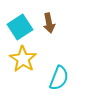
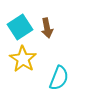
brown arrow: moved 2 px left, 5 px down
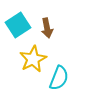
cyan square: moved 2 px left, 2 px up
yellow star: moved 10 px right; rotated 12 degrees clockwise
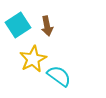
brown arrow: moved 2 px up
cyan semicircle: moved 2 px up; rotated 75 degrees counterclockwise
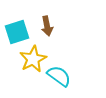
cyan square: moved 1 px left, 7 px down; rotated 15 degrees clockwise
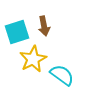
brown arrow: moved 3 px left
cyan semicircle: moved 3 px right, 1 px up
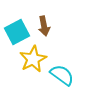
cyan square: rotated 10 degrees counterclockwise
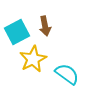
brown arrow: moved 1 px right
cyan semicircle: moved 5 px right, 1 px up
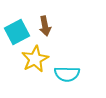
yellow star: moved 2 px right
cyan semicircle: rotated 145 degrees clockwise
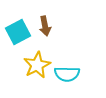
cyan square: moved 1 px right
yellow star: moved 2 px right, 6 px down
